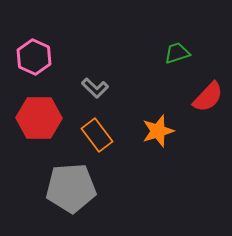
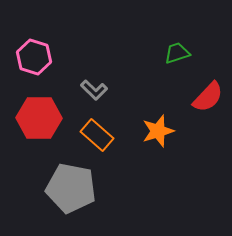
pink hexagon: rotated 8 degrees counterclockwise
gray L-shape: moved 1 px left, 2 px down
orange rectangle: rotated 12 degrees counterclockwise
gray pentagon: rotated 15 degrees clockwise
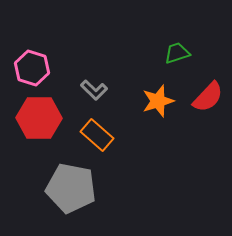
pink hexagon: moved 2 px left, 11 px down
orange star: moved 30 px up
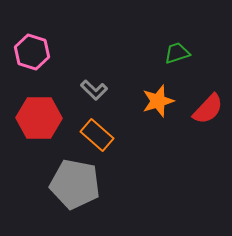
pink hexagon: moved 16 px up
red semicircle: moved 12 px down
gray pentagon: moved 4 px right, 4 px up
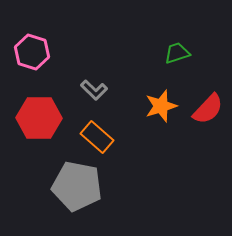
orange star: moved 3 px right, 5 px down
orange rectangle: moved 2 px down
gray pentagon: moved 2 px right, 2 px down
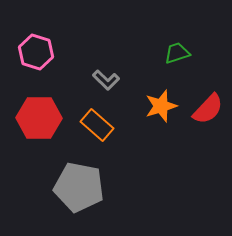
pink hexagon: moved 4 px right
gray L-shape: moved 12 px right, 10 px up
orange rectangle: moved 12 px up
gray pentagon: moved 2 px right, 1 px down
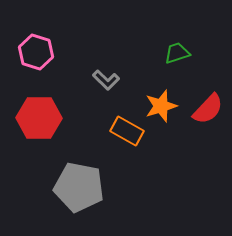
orange rectangle: moved 30 px right, 6 px down; rotated 12 degrees counterclockwise
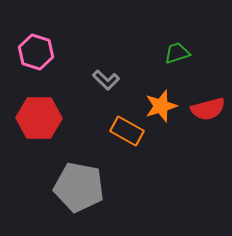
red semicircle: rotated 32 degrees clockwise
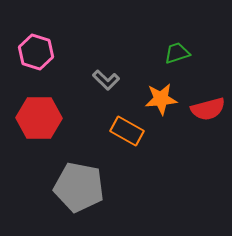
orange star: moved 7 px up; rotated 12 degrees clockwise
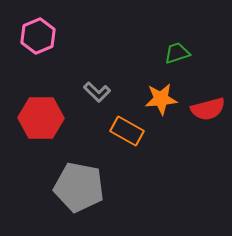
pink hexagon: moved 2 px right, 16 px up; rotated 20 degrees clockwise
gray L-shape: moved 9 px left, 12 px down
red hexagon: moved 2 px right
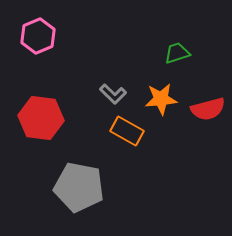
gray L-shape: moved 16 px right, 2 px down
red hexagon: rotated 6 degrees clockwise
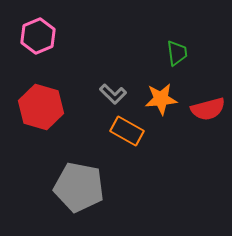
green trapezoid: rotated 100 degrees clockwise
red hexagon: moved 11 px up; rotated 9 degrees clockwise
